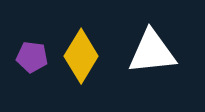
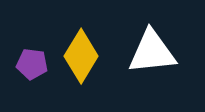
purple pentagon: moved 7 px down
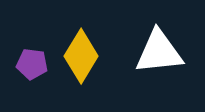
white triangle: moved 7 px right
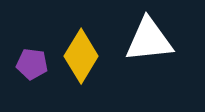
white triangle: moved 10 px left, 12 px up
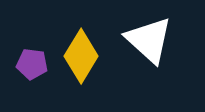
white triangle: rotated 48 degrees clockwise
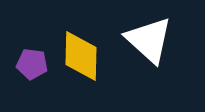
yellow diamond: rotated 30 degrees counterclockwise
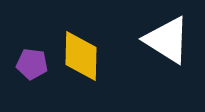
white triangle: moved 18 px right; rotated 10 degrees counterclockwise
